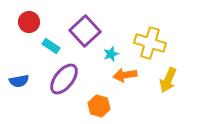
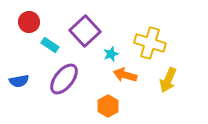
cyan rectangle: moved 1 px left, 1 px up
orange arrow: rotated 25 degrees clockwise
orange hexagon: moved 9 px right; rotated 15 degrees clockwise
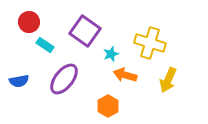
purple square: rotated 12 degrees counterclockwise
cyan rectangle: moved 5 px left
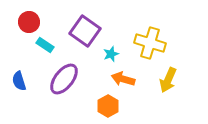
orange arrow: moved 2 px left, 4 px down
blue semicircle: rotated 84 degrees clockwise
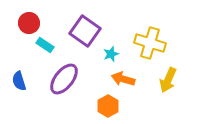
red circle: moved 1 px down
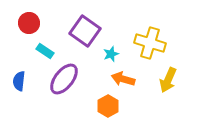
cyan rectangle: moved 6 px down
blue semicircle: rotated 24 degrees clockwise
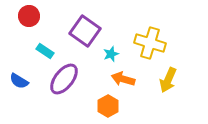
red circle: moved 7 px up
blue semicircle: rotated 66 degrees counterclockwise
